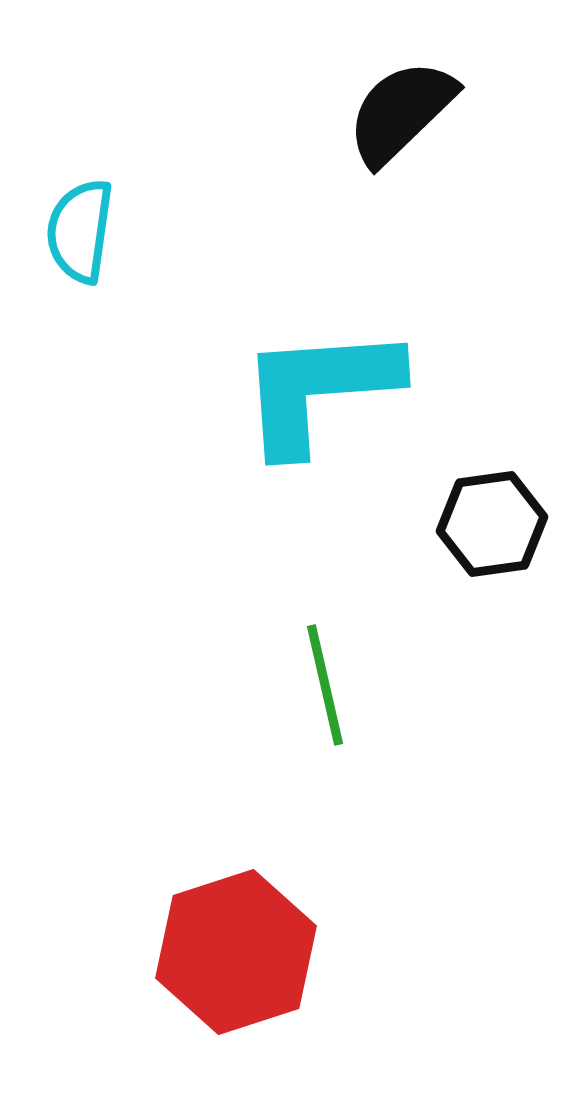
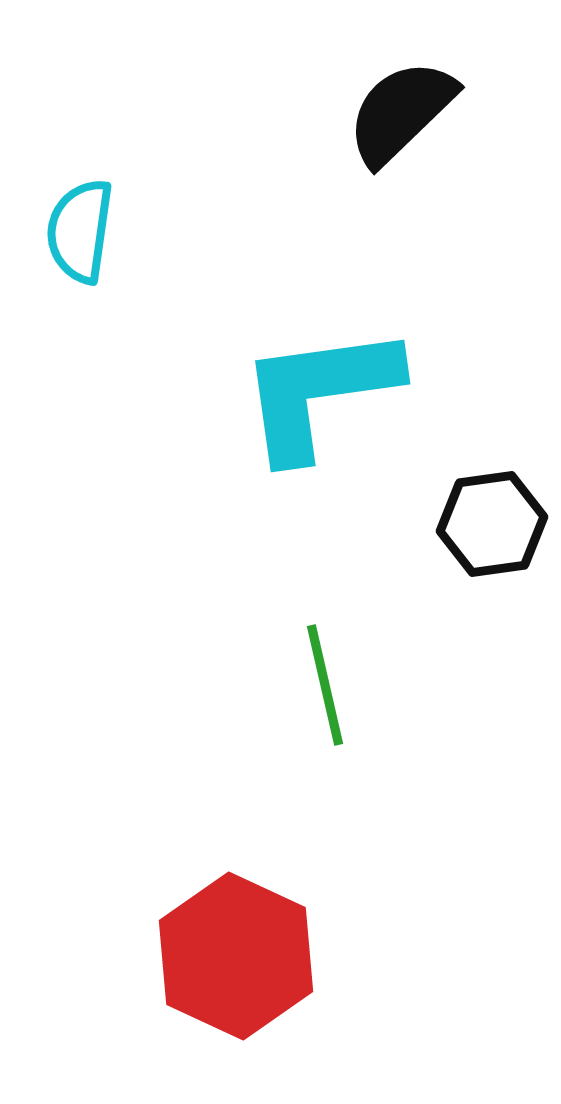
cyan L-shape: moved 3 px down; rotated 4 degrees counterclockwise
red hexagon: moved 4 px down; rotated 17 degrees counterclockwise
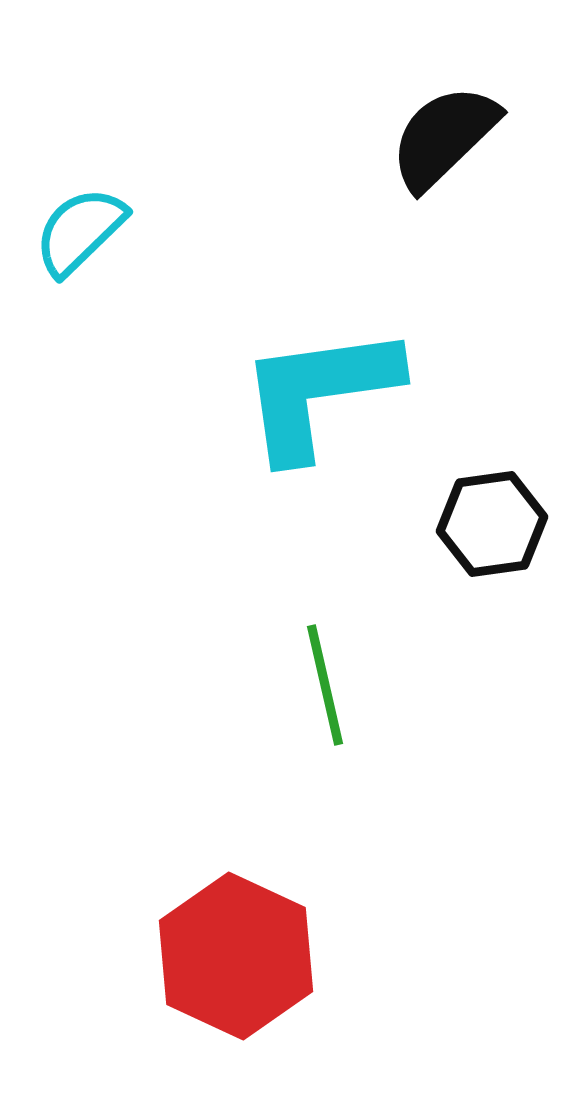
black semicircle: moved 43 px right, 25 px down
cyan semicircle: rotated 38 degrees clockwise
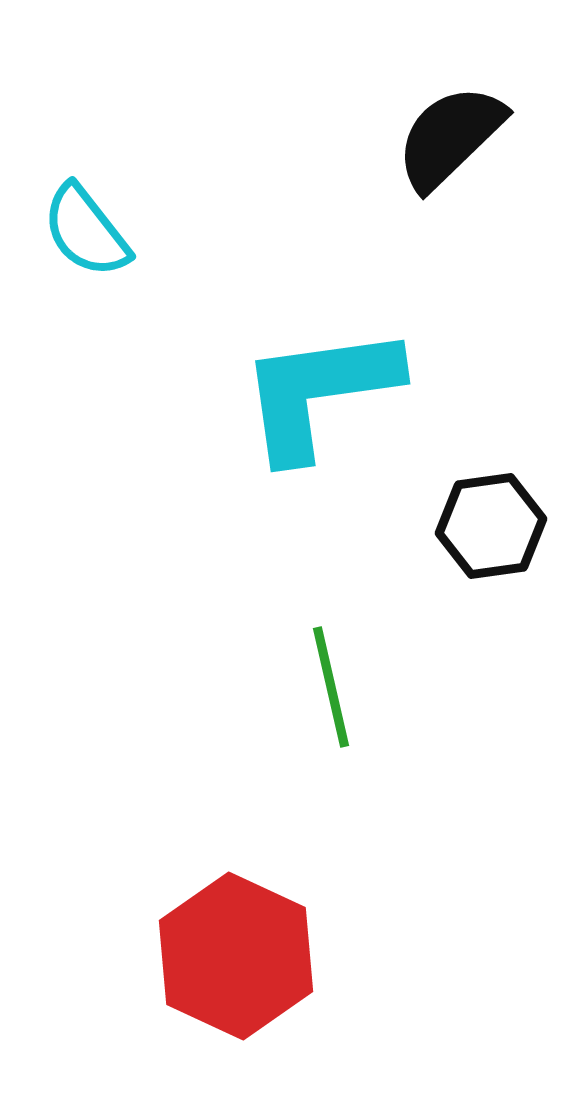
black semicircle: moved 6 px right
cyan semicircle: moved 6 px right; rotated 84 degrees counterclockwise
black hexagon: moved 1 px left, 2 px down
green line: moved 6 px right, 2 px down
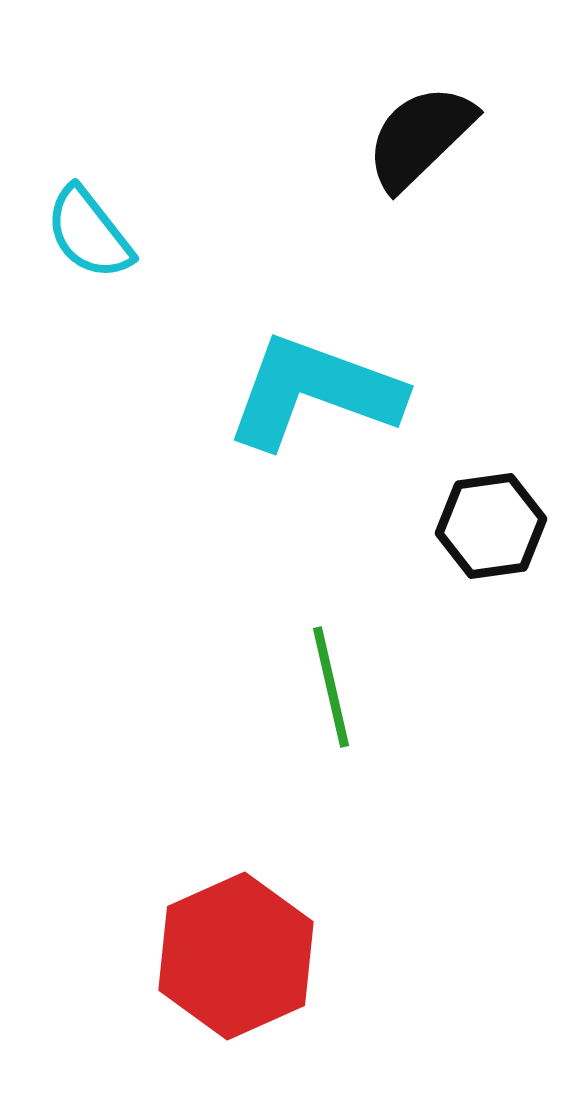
black semicircle: moved 30 px left
cyan semicircle: moved 3 px right, 2 px down
cyan L-shape: moved 5 px left; rotated 28 degrees clockwise
red hexagon: rotated 11 degrees clockwise
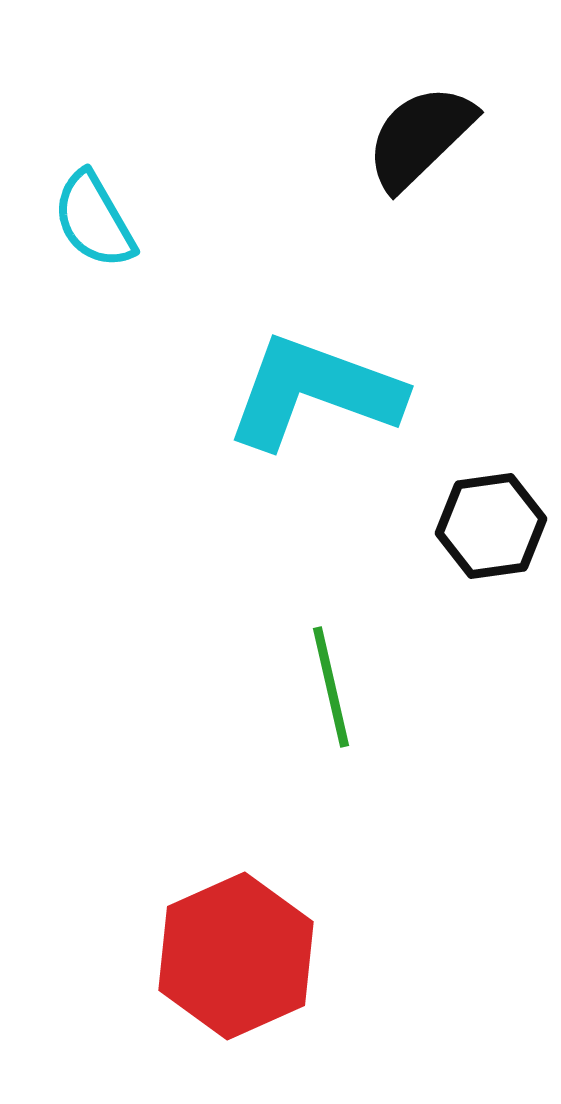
cyan semicircle: moved 5 px right, 13 px up; rotated 8 degrees clockwise
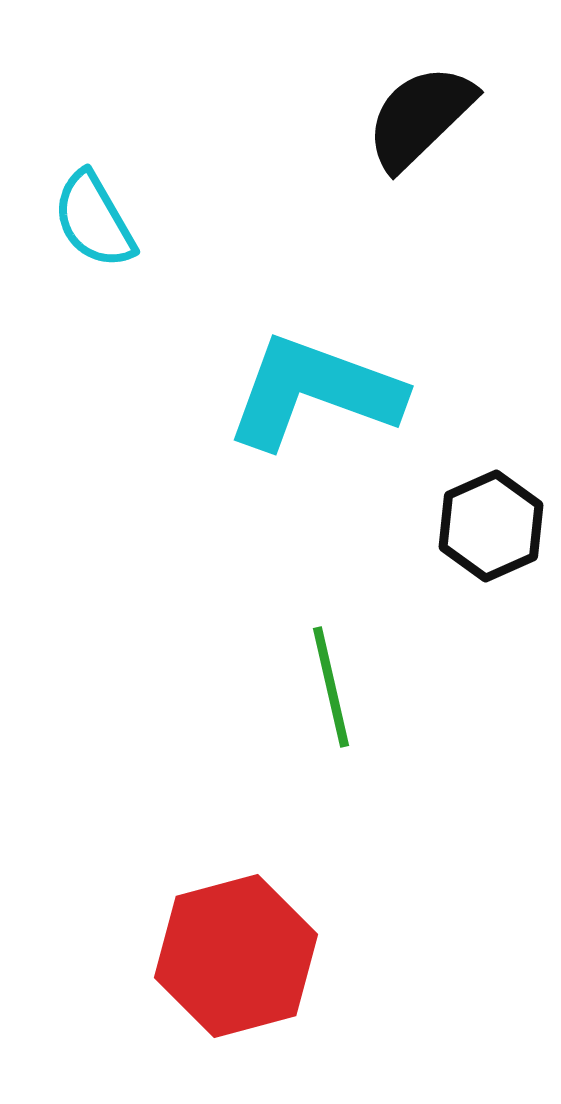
black semicircle: moved 20 px up
black hexagon: rotated 16 degrees counterclockwise
red hexagon: rotated 9 degrees clockwise
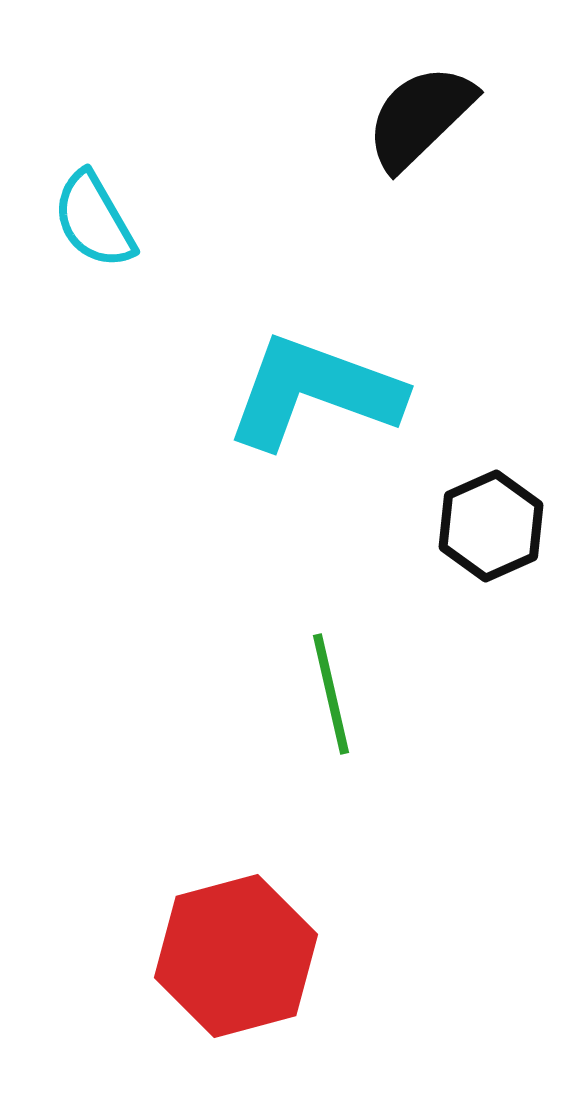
green line: moved 7 px down
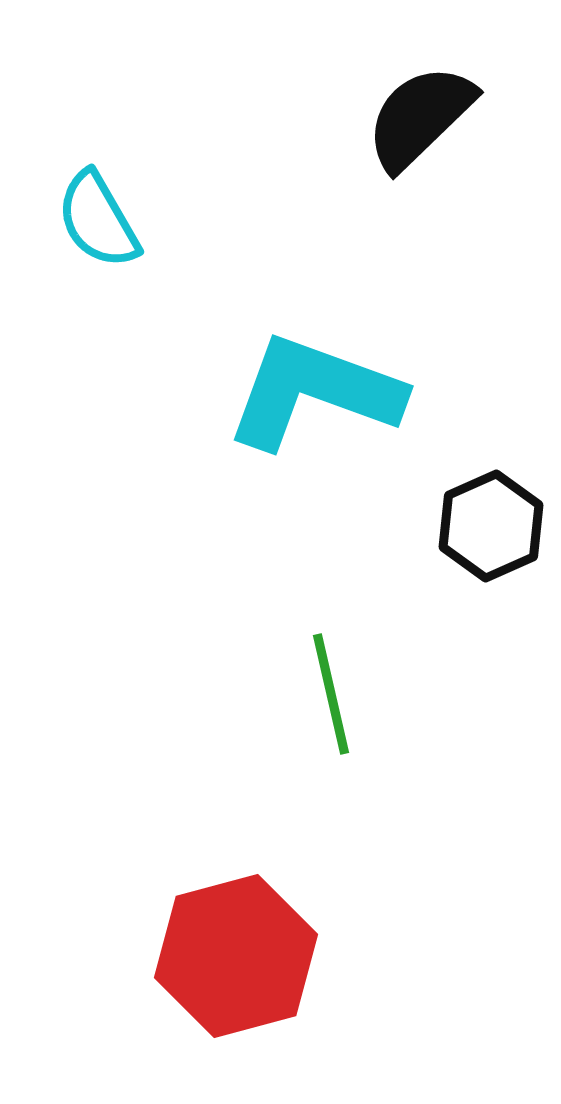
cyan semicircle: moved 4 px right
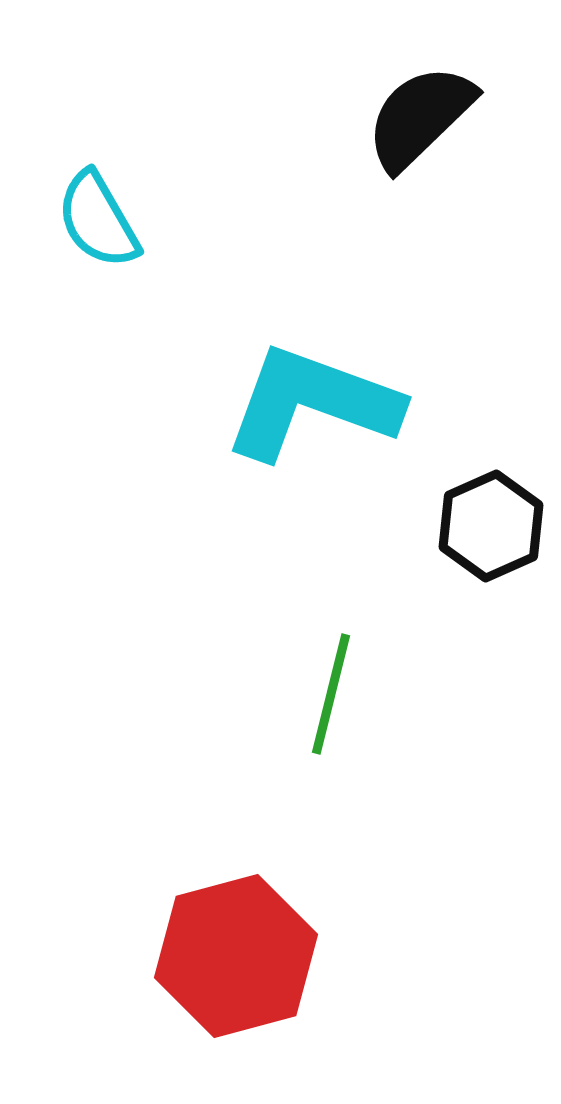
cyan L-shape: moved 2 px left, 11 px down
green line: rotated 27 degrees clockwise
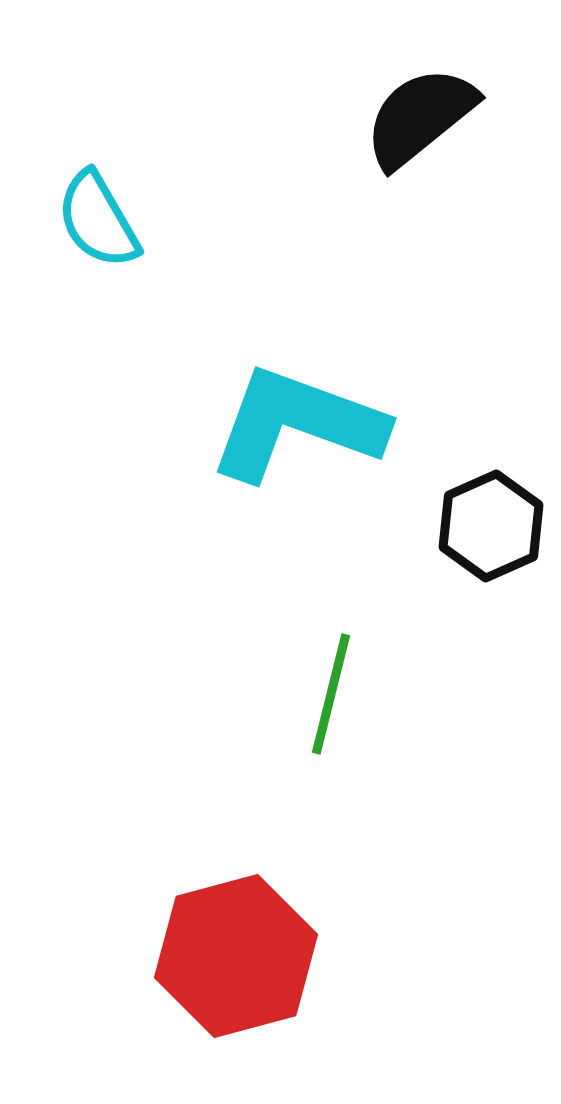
black semicircle: rotated 5 degrees clockwise
cyan L-shape: moved 15 px left, 21 px down
